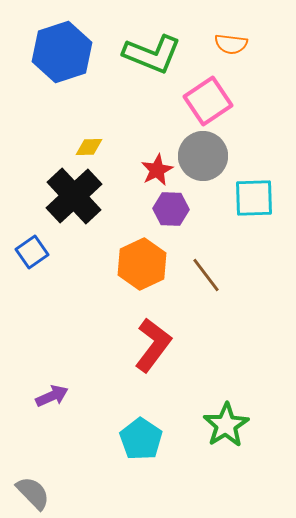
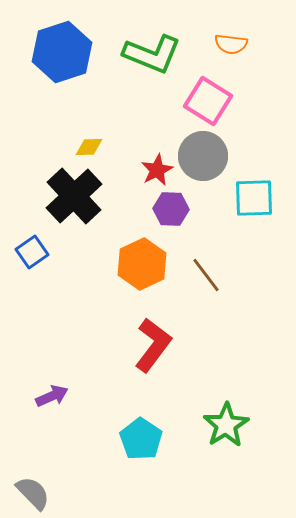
pink square: rotated 24 degrees counterclockwise
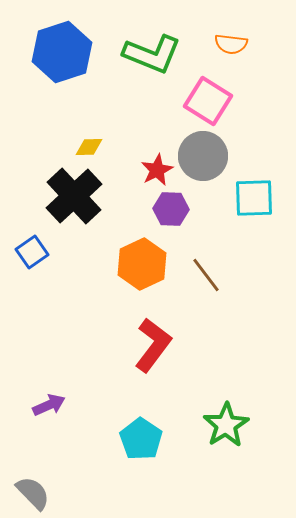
purple arrow: moved 3 px left, 9 px down
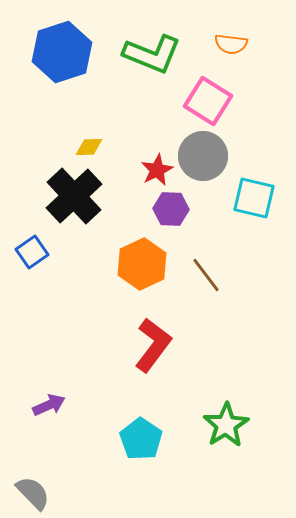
cyan square: rotated 15 degrees clockwise
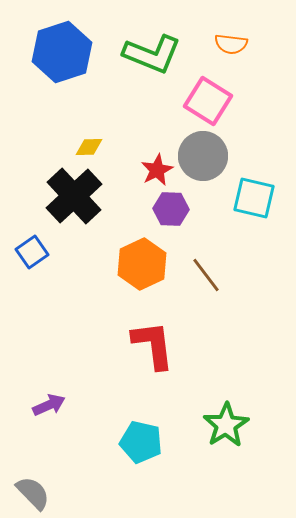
red L-shape: rotated 44 degrees counterclockwise
cyan pentagon: moved 3 px down; rotated 21 degrees counterclockwise
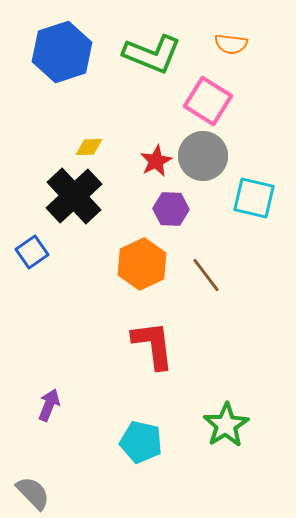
red star: moved 1 px left, 9 px up
purple arrow: rotated 44 degrees counterclockwise
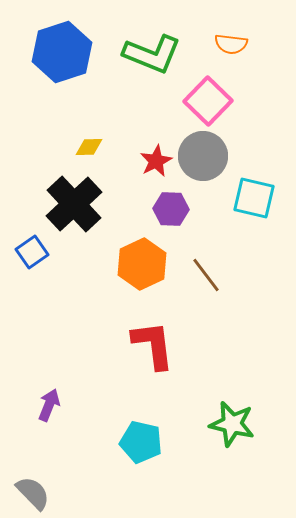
pink square: rotated 12 degrees clockwise
black cross: moved 8 px down
green star: moved 6 px right, 1 px up; rotated 27 degrees counterclockwise
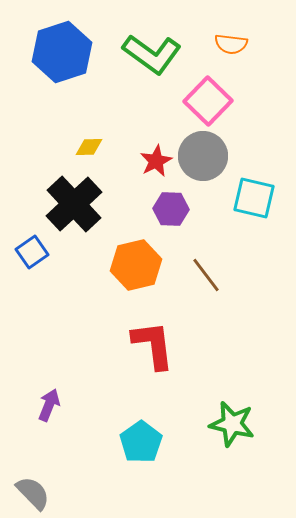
green L-shape: rotated 14 degrees clockwise
orange hexagon: moved 6 px left, 1 px down; rotated 12 degrees clockwise
cyan pentagon: rotated 24 degrees clockwise
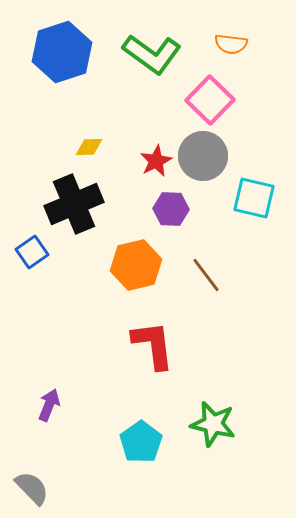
pink square: moved 2 px right, 1 px up
black cross: rotated 20 degrees clockwise
green star: moved 19 px left
gray semicircle: moved 1 px left, 5 px up
